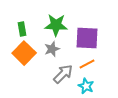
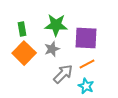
purple square: moved 1 px left
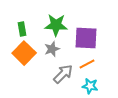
cyan star: moved 4 px right; rotated 14 degrees counterclockwise
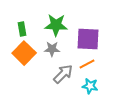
purple square: moved 2 px right, 1 px down
gray star: rotated 21 degrees clockwise
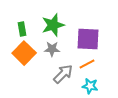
green star: moved 3 px left; rotated 20 degrees counterclockwise
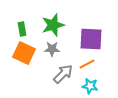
purple square: moved 3 px right
orange square: rotated 20 degrees counterclockwise
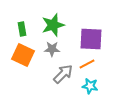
orange square: moved 1 px left, 2 px down
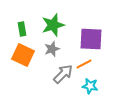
gray star: rotated 21 degrees counterclockwise
orange line: moved 3 px left
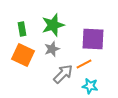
purple square: moved 2 px right
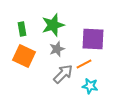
gray star: moved 5 px right
orange square: moved 1 px right, 1 px down
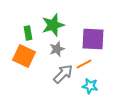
green rectangle: moved 6 px right, 4 px down
